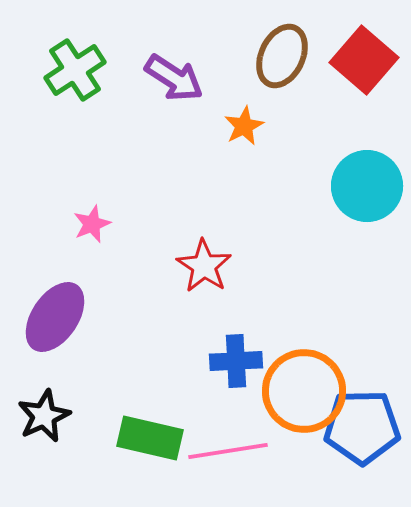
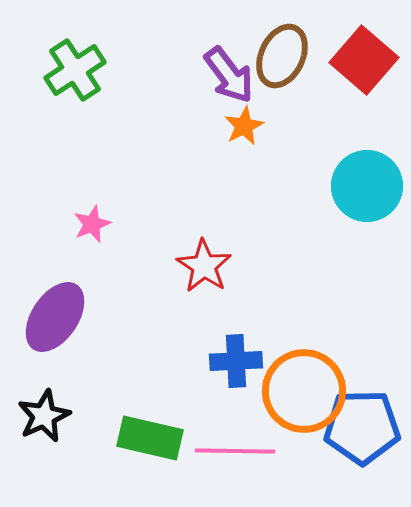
purple arrow: moved 55 px right, 3 px up; rotated 20 degrees clockwise
pink line: moved 7 px right; rotated 10 degrees clockwise
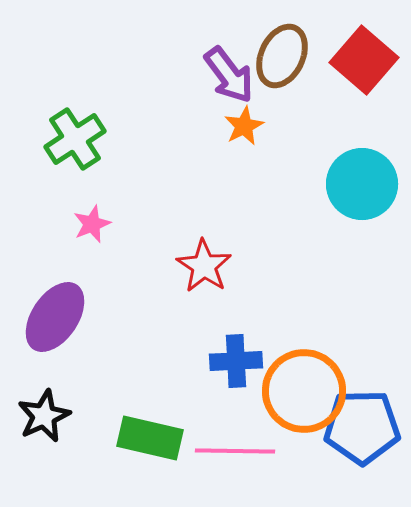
green cross: moved 69 px down
cyan circle: moved 5 px left, 2 px up
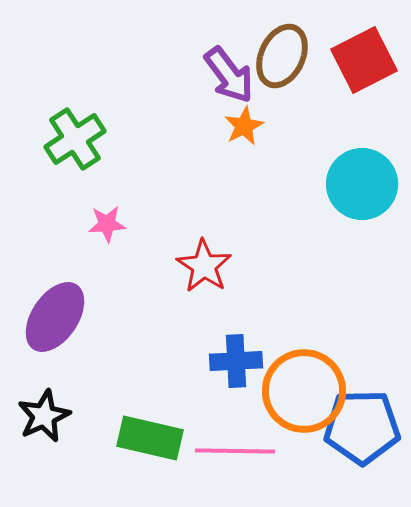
red square: rotated 22 degrees clockwise
pink star: moved 15 px right; rotated 18 degrees clockwise
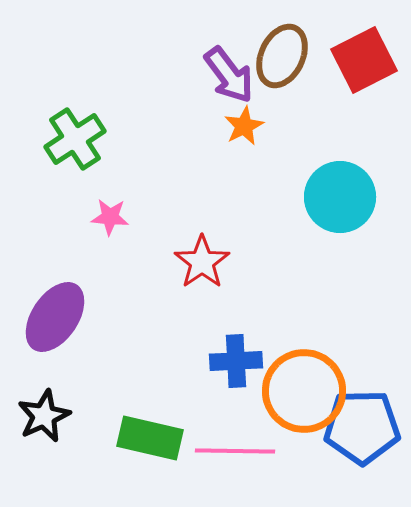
cyan circle: moved 22 px left, 13 px down
pink star: moved 3 px right, 7 px up; rotated 9 degrees clockwise
red star: moved 2 px left, 4 px up; rotated 4 degrees clockwise
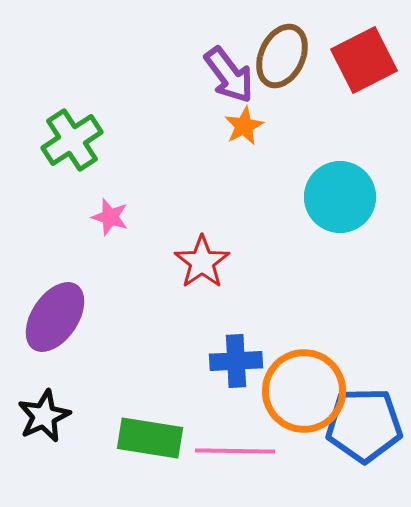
green cross: moved 3 px left, 1 px down
pink star: rotated 12 degrees clockwise
blue pentagon: moved 2 px right, 2 px up
green rectangle: rotated 4 degrees counterclockwise
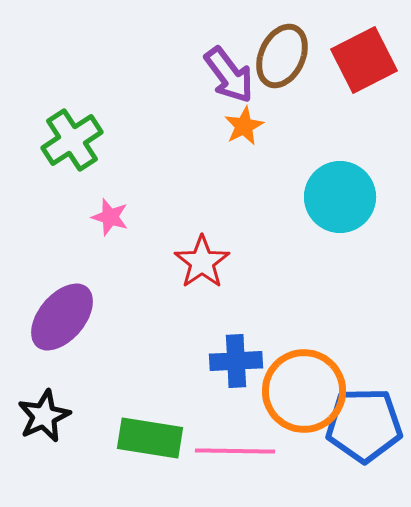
purple ellipse: moved 7 px right; rotated 6 degrees clockwise
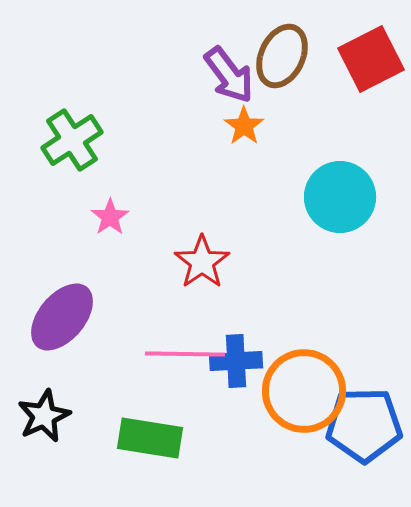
red square: moved 7 px right, 1 px up
orange star: rotated 9 degrees counterclockwise
pink star: rotated 21 degrees clockwise
pink line: moved 50 px left, 97 px up
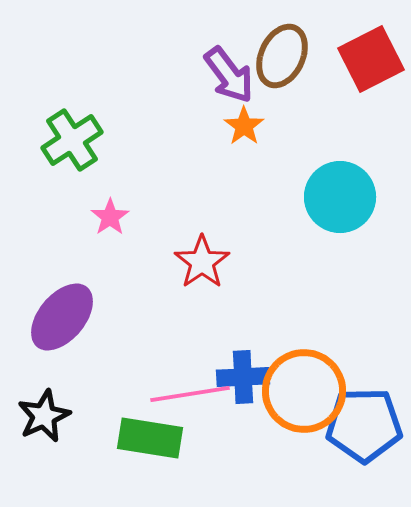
pink line: moved 5 px right, 40 px down; rotated 10 degrees counterclockwise
blue cross: moved 7 px right, 16 px down
